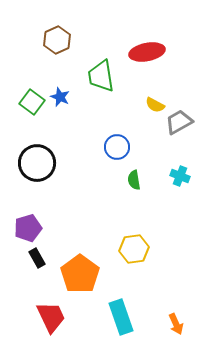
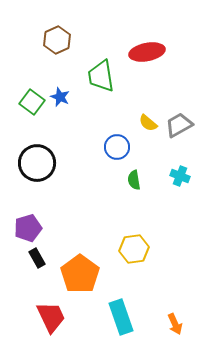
yellow semicircle: moved 7 px left, 18 px down; rotated 12 degrees clockwise
gray trapezoid: moved 3 px down
orange arrow: moved 1 px left
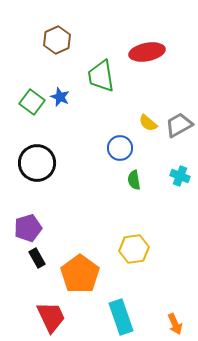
blue circle: moved 3 px right, 1 px down
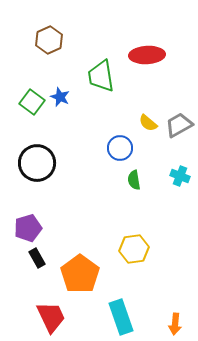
brown hexagon: moved 8 px left
red ellipse: moved 3 px down; rotated 8 degrees clockwise
orange arrow: rotated 30 degrees clockwise
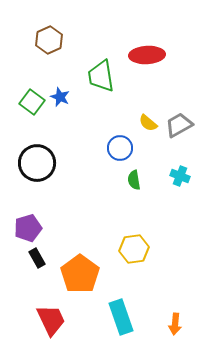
red trapezoid: moved 3 px down
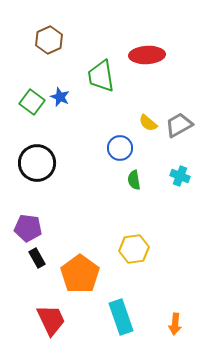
purple pentagon: rotated 24 degrees clockwise
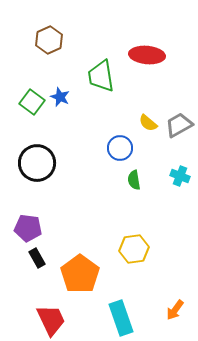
red ellipse: rotated 8 degrees clockwise
cyan rectangle: moved 1 px down
orange arrow: moved 14 px up; rotated 30 degrees clockwise
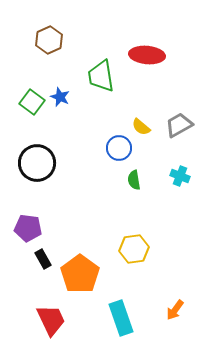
yellow semicircle: moved 7 px left, 4 px down
blue circle: moved 1 px left
black rectangle: moved 6 px right, 1 px down
